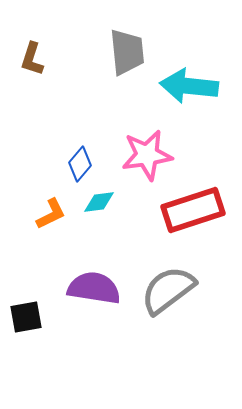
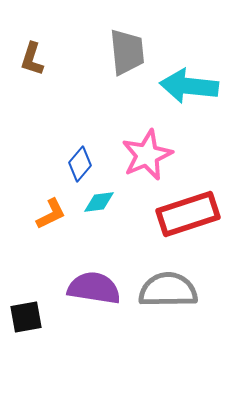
pink star: rotated 15 degrees counterclockwise
red rectangle: moved 5 px left, 4 px down
gray semicircle: rotated 36 degrees clockwise
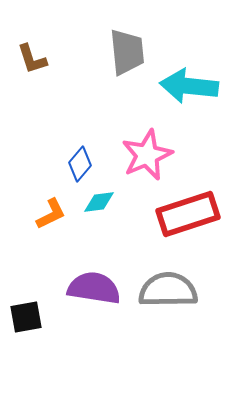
brown L-shape: rotated 36 degrees counterclockwise
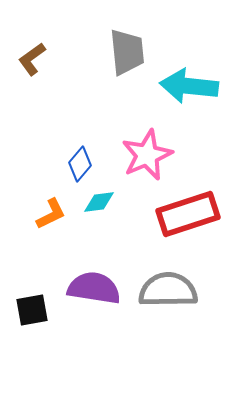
brown L-shape: rotated 72 degrees clockwise
black square: moved 6 px right, 7 px up
